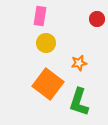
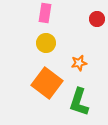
pink rectangle: moved 5 px right, 3 px up
orange square: moved 1 px left, 1 px up
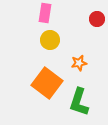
yellow circle: moved 4 px right, 3 px up
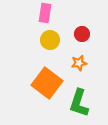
red circle: moved 15 px left, 15 px down
green L-shape: moved 1 px down
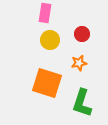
orange square: rotated 20 degrees counterclockwise
green L-shape: moved 3 px right
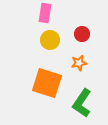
green L-shape: rotated 16 degrees clockwise
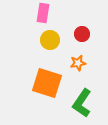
pink rectangle: moved 2 px left
orange star: moved 1 px left
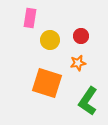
pink rectangle: moved 13 px left, 5 px down
red circle: moved 1 px left, 2 px down
green L-shape: moved 6 px right, 2 px up
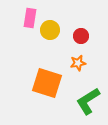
yellow circle: moved 10 px up
green L-shape: rotated 24 degrees clockwise
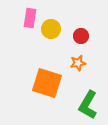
yellow circle: moved 1 px right, 1 px up
green L-shape: moved 4 px down; rotated 28 degrees counterclockwise
